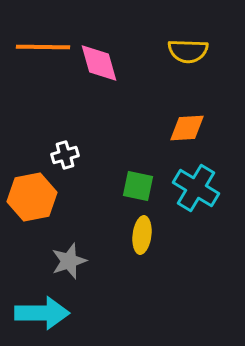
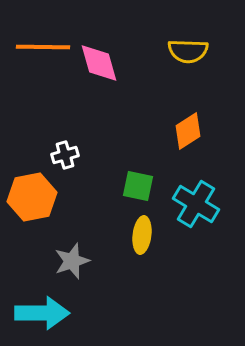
orange diamond: moved 1 px right, 3 px down; rotated 30 degrees counterclockwise
cyan cross: moved 16 px down
gray star: moved 3 px right
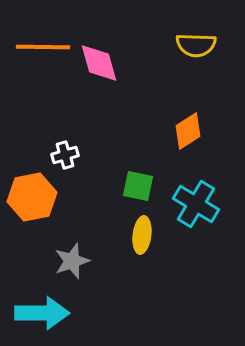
yellow semicircle: moved 8 px right, 6 px up
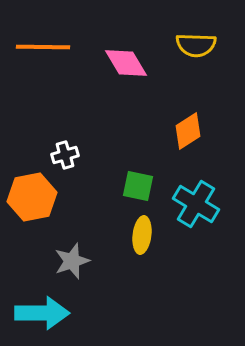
pink diamond: moved 27 px right; rotated 15 degrees counterclockwise
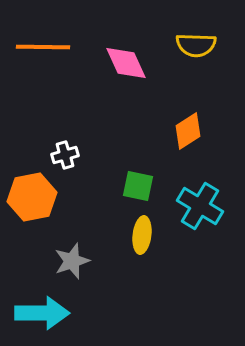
pink diamond: rotated 6 degrees clockwise
cyan cross: moved 4 px right, 2 px down
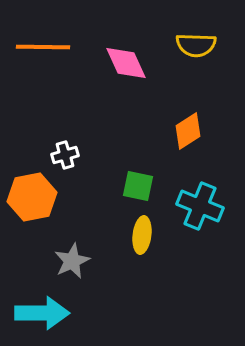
cyan cross: rotated 9 degrees counterclockwise
gray star: rotated 6 degrees counterclockwise
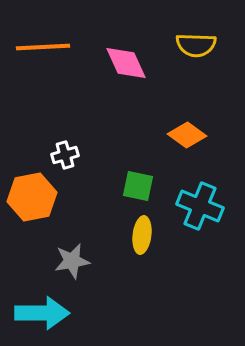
orange line: rotated 4 degrees counterclockwise
orange diamond: moved 1 px left, 4 px down; rotated 69 degrees clockwise
gray star: rotated 15 degrees clockwise
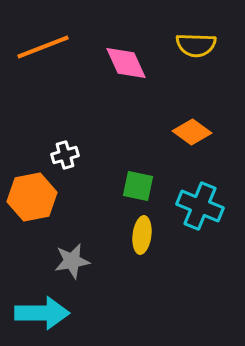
orange line: rotated 18 degrees counterclockwise
orange diamond: moved 5 px right, 3 px up
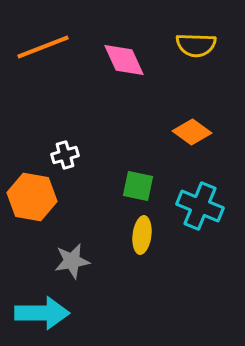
pink diamond: moved 2 px left, 3 px up
orange hexagon: rotated 21 degrees clockwise
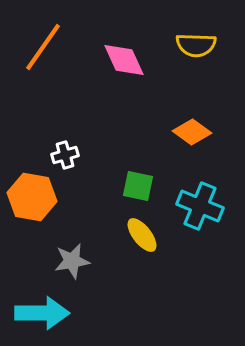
orange line: rotated 34 degrees counterclockwise
yellow ellipse: rotated 45 degrees counterclockwise
